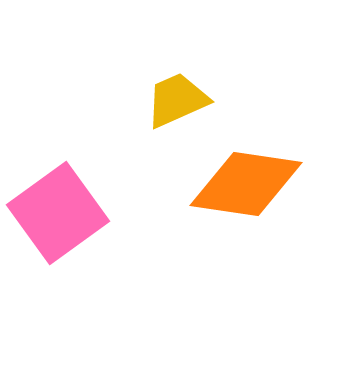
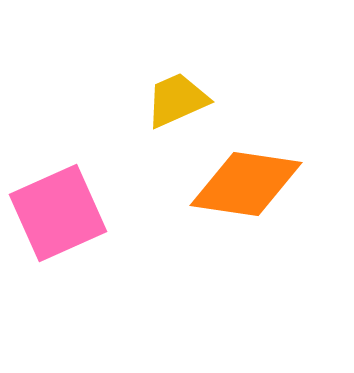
pink square: rotated 12 degrees clockwise
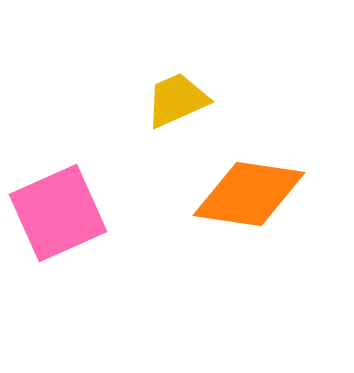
orange diamond: moved 3 px right, 10 px down
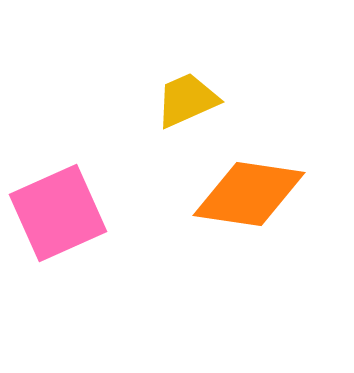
yellow trapezoid: moved 10 px right
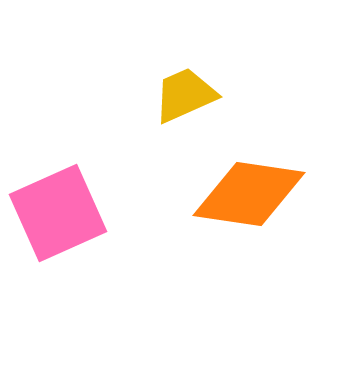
yellow trapezoid: moved 2 px left, 5 px up
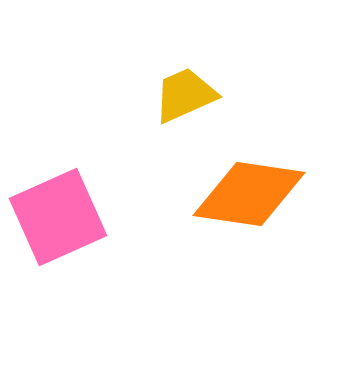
pink square: moved 4 px down
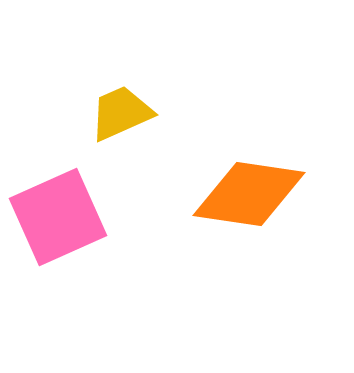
yellow trapezoid: moved 64 px left, 18 px down
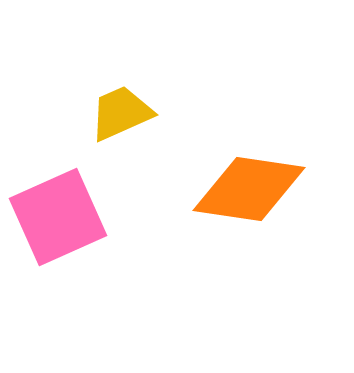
orange diamond: moved 5 px up
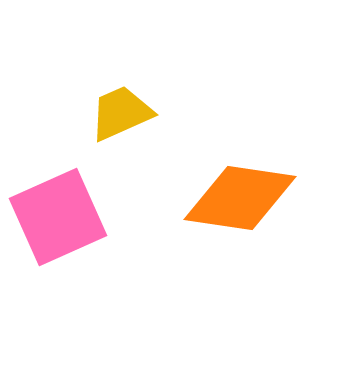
orange diamond: moved 9 px left, 9 px down
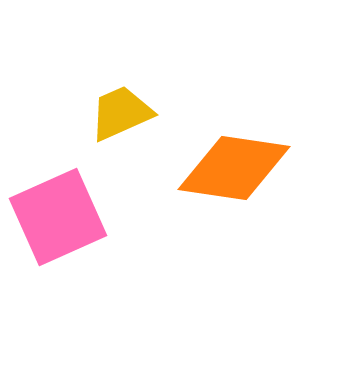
orange diamond: moved 6 px left, 30 px up
